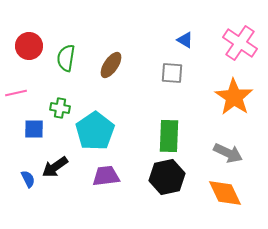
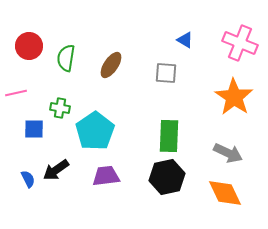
pink cross: rotated 12 degrees counterclockwise
gray square: moved 6 px left
black arrow: moved 1 px right, 3 px down
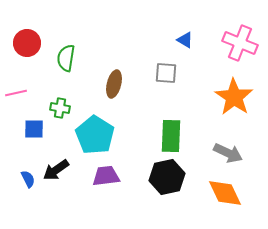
red circle: moved 2 px left, 3 px up
brown ellipse: moved 3 px right, 19 px down; rotated 20 degrees counterclockwise
cyan pentagon: moved 4 px down; rotated 6 degrees counterclockwise
green rectangle: moved 2 px right
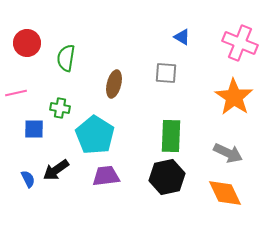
blue triangle: moved 3 px left, 3 px up
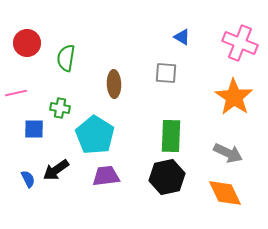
brown ellipse: rotated 16 degrees counterclockwise
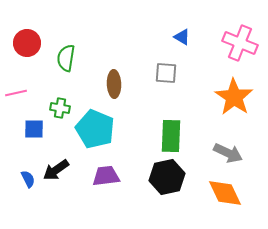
cyan pentagon: moved 6 px up; rotated 9 degrees counterclockwise
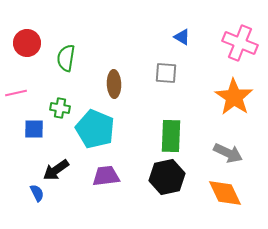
blue semicircle: moved 9 px right, 14 px down
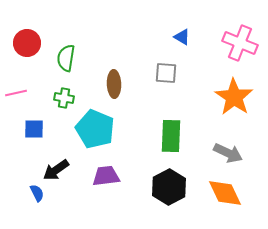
green cross: moved 4 px right, 10 px up
black hexagon: moved 2 px right, 10 px down; rotated 16 degrees counterclockwise
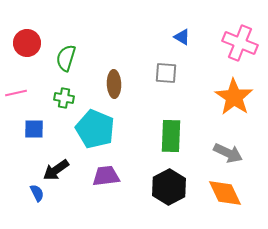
green semicircle: rotated 8 degrees clockwise
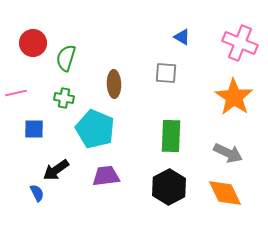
red circle: moved 6 px right
